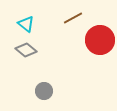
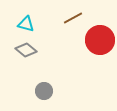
cyan triangle: rotated 24 degrees counterclockwise
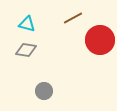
cyan triangle: moved 1 px right
gray diamond: rotated 30 degrees counterclockwise
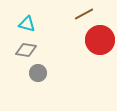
brown line: moved 11 px right, 4 px up
gray circle: moved 6 px left, 18 px up
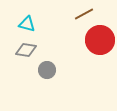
gray circle: moved 9 px right, 3 px up
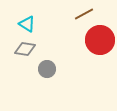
cyan triangle: rotated 18 degrees clockwise
gray diamond: moved 1 px left, 1 px up
gray circle: moved 1 px up
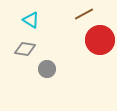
cyan triangle: moved 4 px right, 4 px up
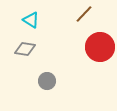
brown line: rotated 18 degrees counterclockwise
red circle: moved 7 px down
gray circle: moved 12 px down
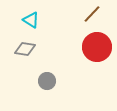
brown line: moved 8 px right
red circle: moved 3 px left
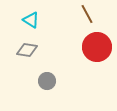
brown line: moved 5 px left; rotated 72 degrees counterclockwise
gray diamond: moved 2 px right, 1 px down
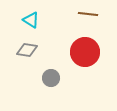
brown line: moved 1 px right; rotated 54 degrees counterclockwise
red circle: moved 12 px left, 5 px down
gray circle: moved 4 px right, 3 px up
